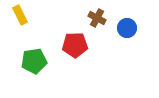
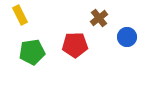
brown cross: moved 2 px right; rotated 24 degrees clockwise
blue circle: moved 9 px down
green pentagon: moved 2 px left, 9 px up
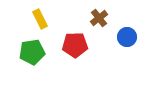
yellow rectangle: moved 20 px right, 4 px down
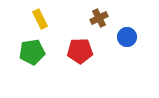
brown cross: rotated 12 degrees clockwise
red pentagon: moved 5 px right, 6 px down
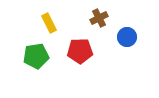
yellow rectangle: moved 9 px right, 4 px down
green pentagon: moved 4 px right, 4 px down
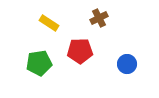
yellow rectangle: rotated 30 degrees counterclockwise
blue circle: moved 27 px down
green pentagon: moved 3 px right, 7 px down
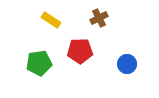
yellow rectangle: moved 2 px right, 3 px up
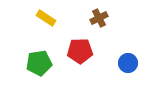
yellow rectangle: moved 5 px left, 2 px up
blue circle: moved 1 px right, 1 px up
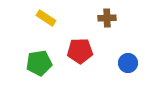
brown cross: moved 8 px right; rotated 24 degrees clockwise
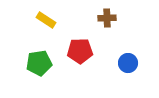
yellow rectangle: moved 2 px down
